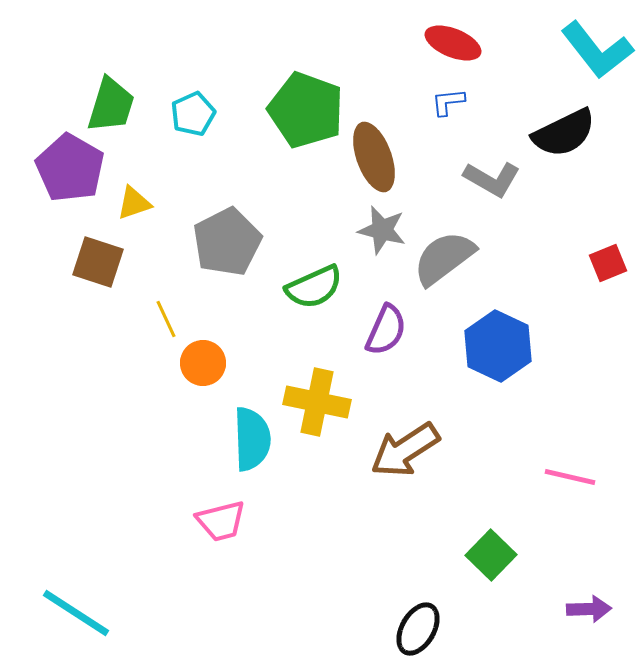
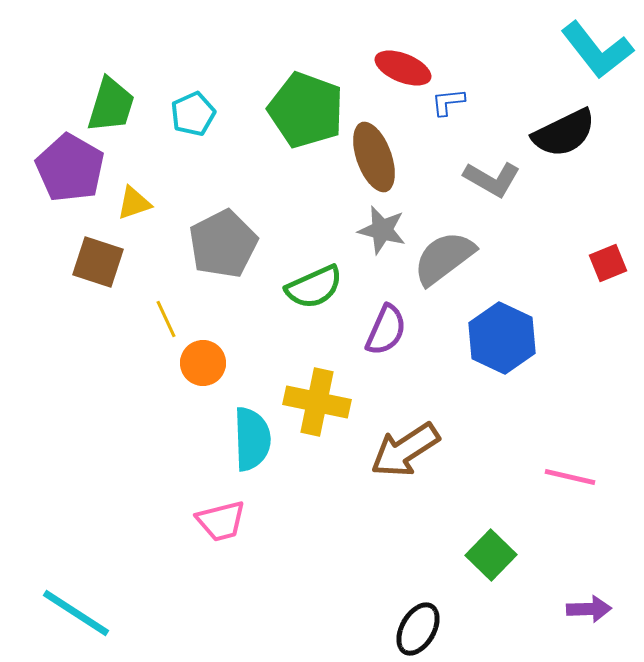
red ellipse: moved 50 px left, 25 px down
gray pentagon: moved 4 px left, 2 px down
blue hexagon: moved 4 px right, 8 px up
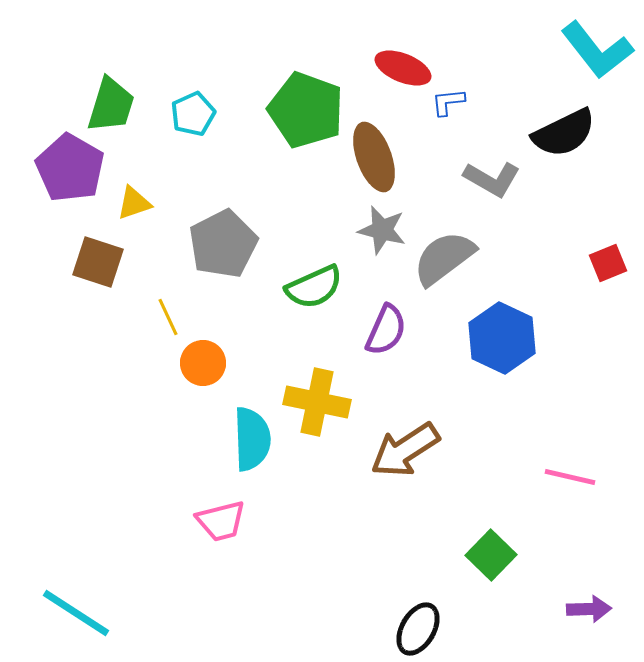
yellow line: moved 2 px right, 2 px up
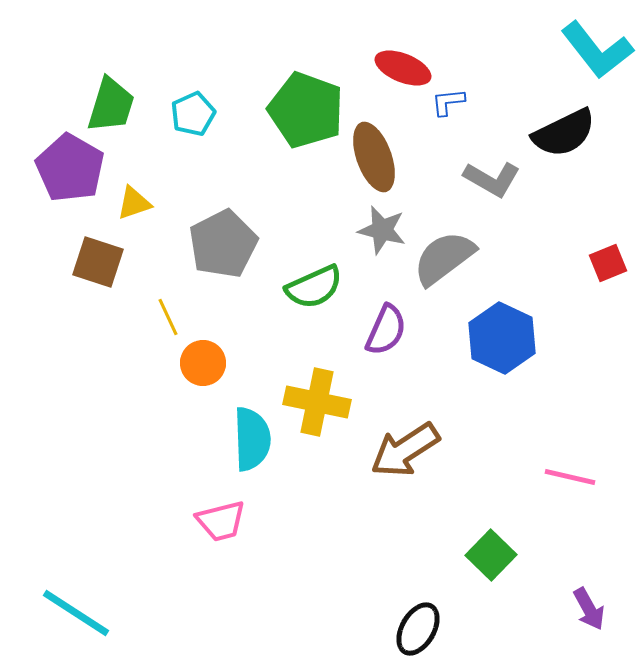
purple arrow: rotated 63 degrees clockwise
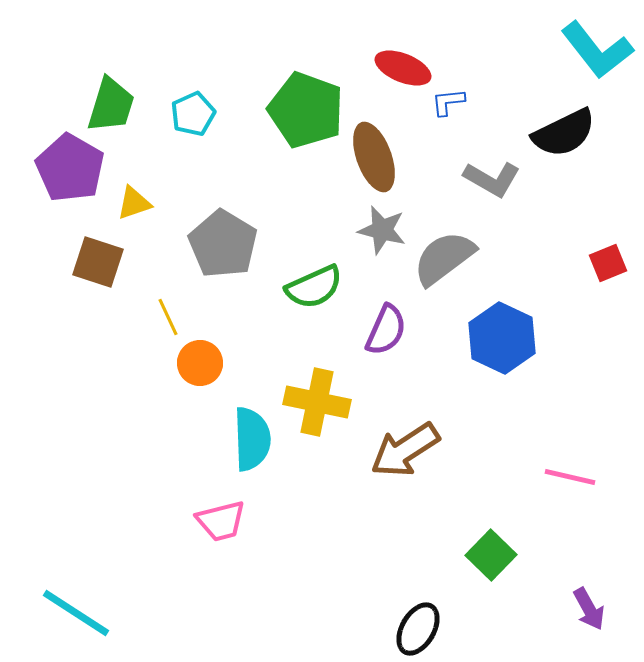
gray pentagon: rotated 14 degrees counterclockwise
orange circle: moved 3 px left
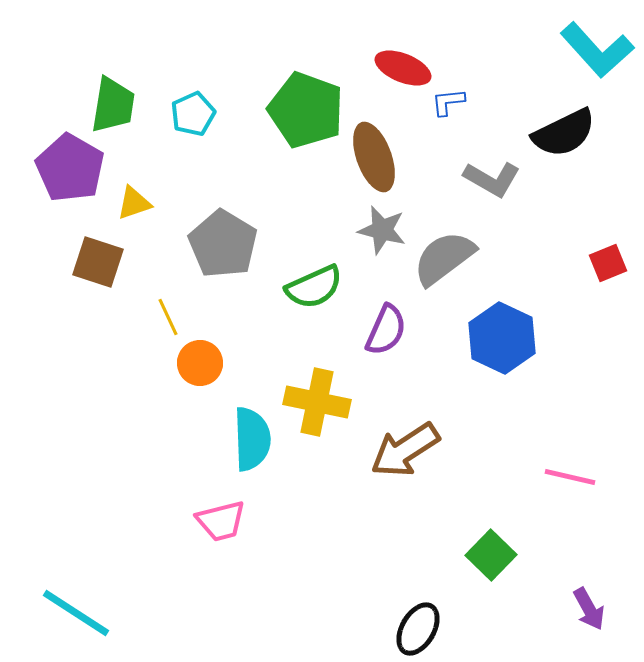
cyan L-shape: rotated 4 degrees counterclockwise
green trapezoid: moved 2 px right; rotated 8 degrees counterclockwise
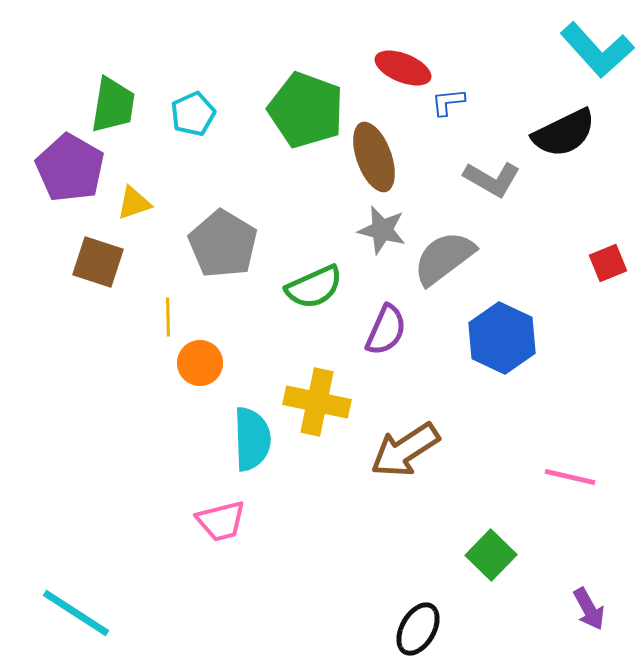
yellow line: rotated 24 degrees clockwise
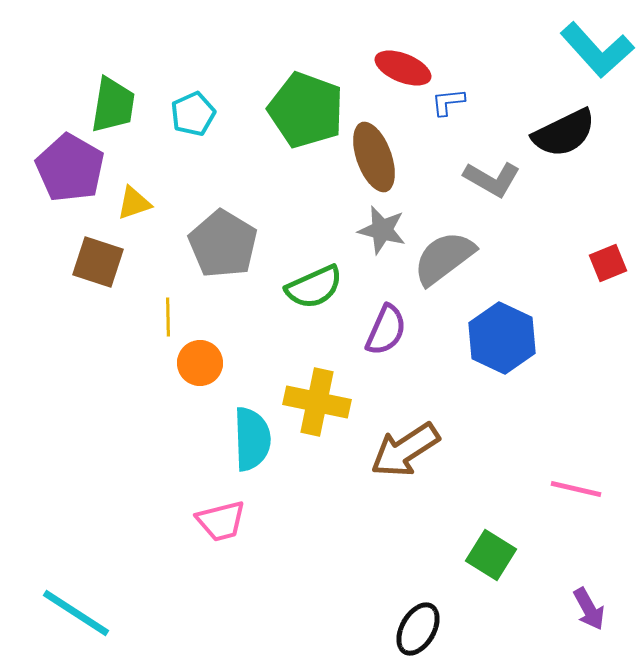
pink line: moved 6 px right, 12 px down
green square: rotated 12 degrees counterclockwise
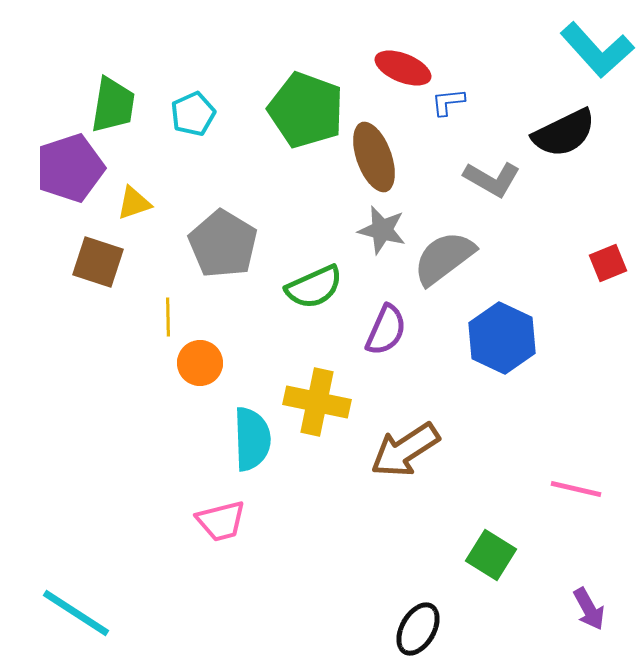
purple pentagon: rotated 24 degrees clockwise
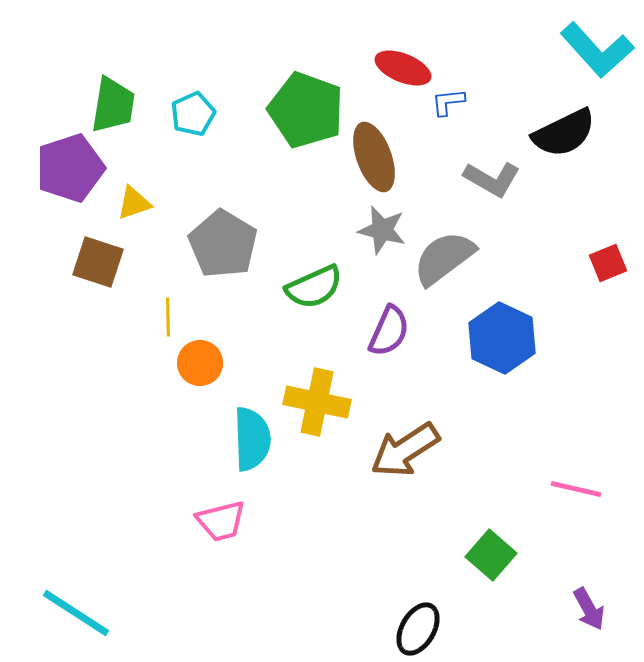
purple semicircle: moved 3 px right, 1 px down
green square: rotated 9 degrees clockwise
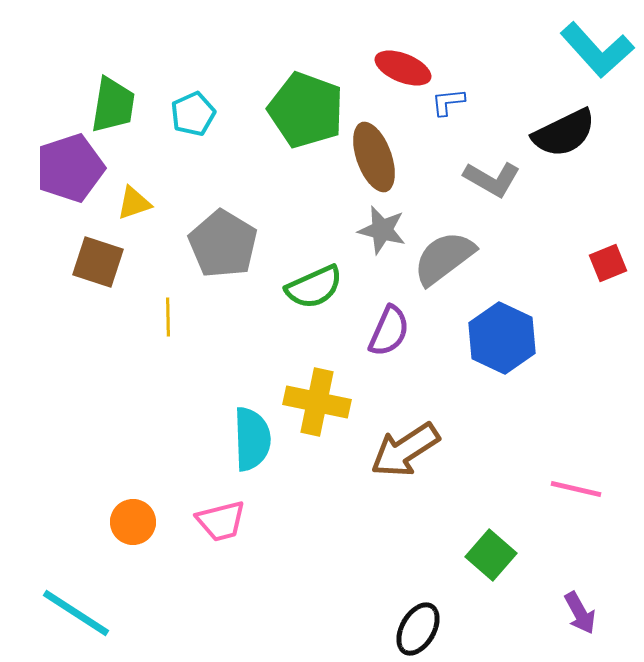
orange circle: moved 67 px left, 159 px down
purple arrow: moved 9 px left, 4 px down
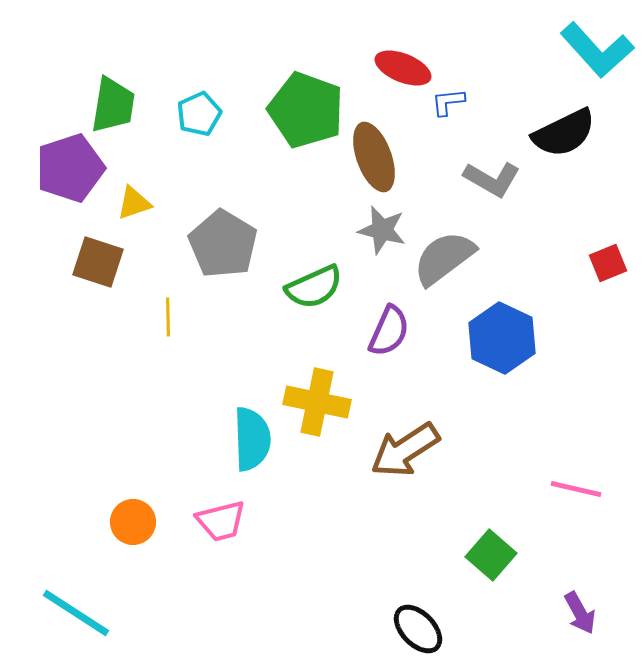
cyan pentagon: moved 6 px right
black ellipse: rotated 74 degrees counterclockwise
